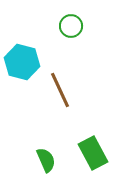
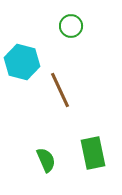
green rectangle: rotated 16 degrees clockwise
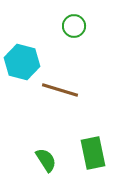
green circle: moved 3 px right
brown line: rotated 48 degrees counterclockwise
green semicircle: rotated 10 degrees counterclockwise
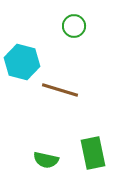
green semicircle: rotated 135 degrees clockwise
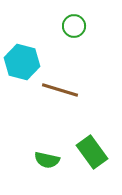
green rectangle: moved 1 px left, 1 px up; rotated 24 degrees counterclockwise
green semicircle: moved 1 px right
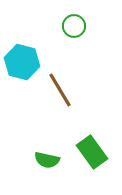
brown line: rotated 42 degrees clockwise
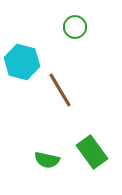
green circle: moved 1 px right, 1 px down
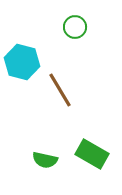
green rectangle: moved 2 px down; rotated 24 degrees counterclockwise
green semicircle: moved 2 px left
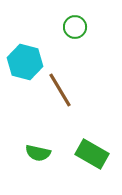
cyan hexagon: moved 3 px right
green semicircle: moved 7 px left, 7 px up
